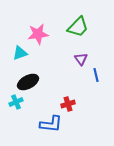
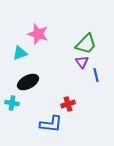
green trapezoid: moved 8 px right, 17 px down
pink star: rotated 25 degrees clockwise
purple triangle: moved 1 px right, 3 px down
cyan cross: moved 4 px left, 1 px down; rotated 32 degrees clockwise
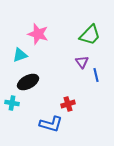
green trapezoid: moved 4 px right, 9 px up
cyan triangle: moved 2 px down
blue L-shape: rotated 10 degrees clockwise
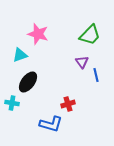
black ellipse: rotated 25 degrees counterclockwise
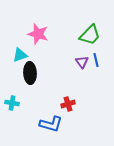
blue line: moved 15 px up
black ellipse: moved 2 px right, 9 px up; rotated 40 degrees counterclockwise
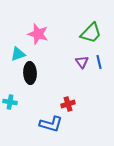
green trapezoid: moved 1 px right, 2 px up
cyan triangle: moved 2 px left, 1 px up
blue line: moved 3 px right, 2 px down
cyan cross: moved 2 px left, 1 px up
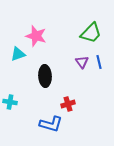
pink star: moved 2 px left, 2 px down
black ellipse: moved 15 px right, 3 px down
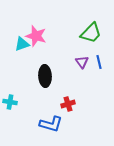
cyan triangle: moved 4 px right, 10 px up
